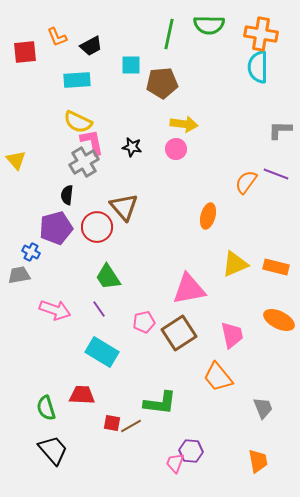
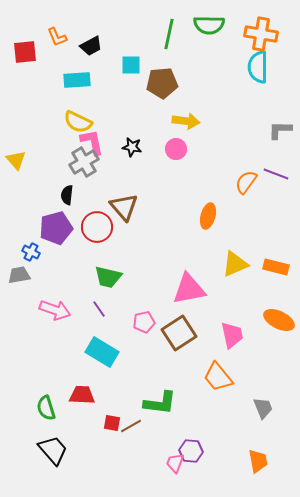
yellow arrow at (184, 124): moved 2 px right, 3 px up
green trapezoid at (108, 277): rotated 44 degrees counterclockwise
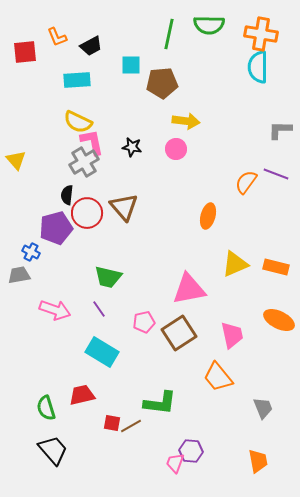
red circle at (97, 227): moved 10 px left, 14 px up
red trapezoid at (82, 395): rotated 16 degrees counterclockwise
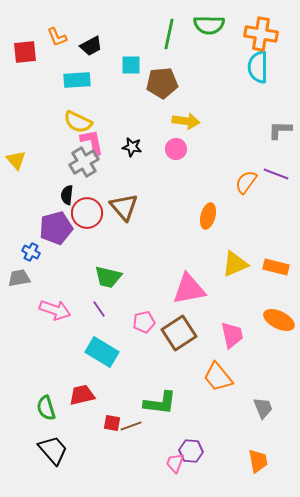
gray trapezoid at (19, 275): moved 3 px down
brown line at (131, 426): rotated 10 degrees clockwise
